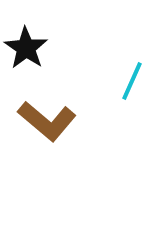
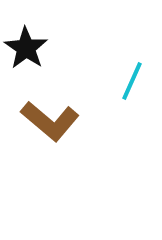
brown L-shape: moved 3 px right
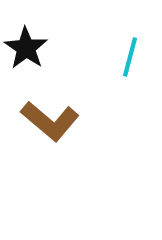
cyan line: moved 2 px left, 24 px up; rotated 9 degrees counterclockwise
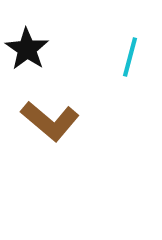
black star: moved 1 px right, 1 px down
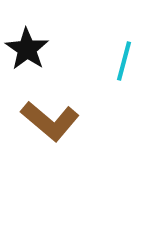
cyan line: moved 6 px left, 4 px down
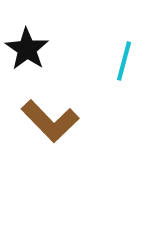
brown L-shape: rotated 6 degrees clockwise
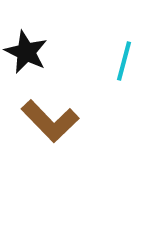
black star: moved 1 px left, 3 px down; rotated 9 degrees counterclockwise
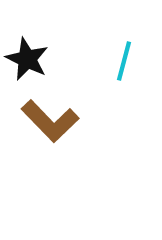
black star: moved 1 px right, 7 px down
